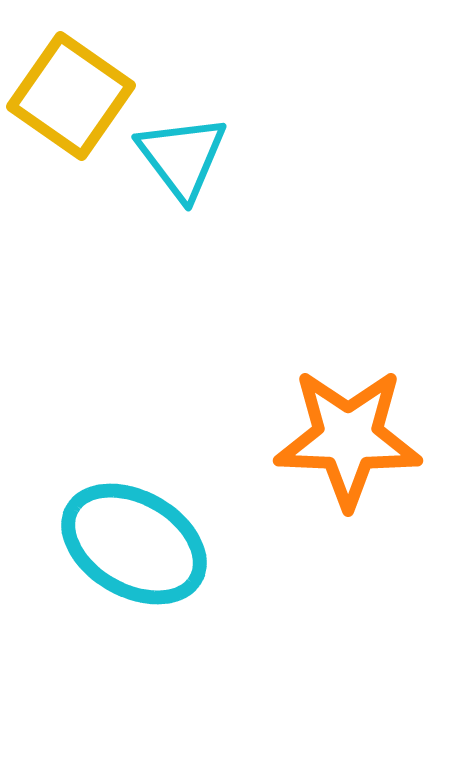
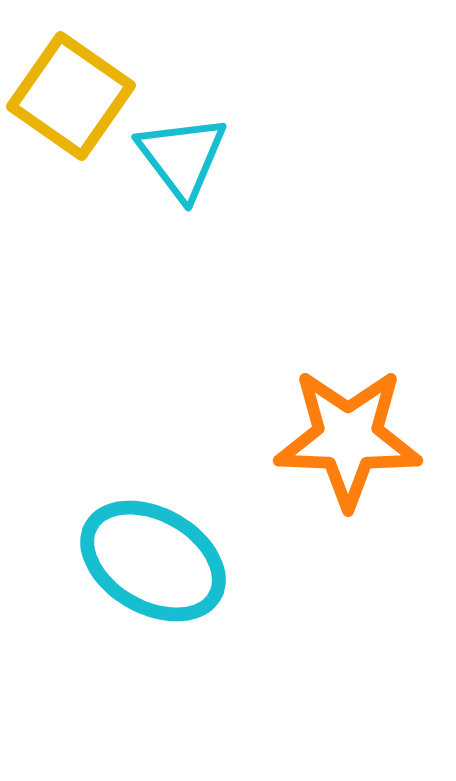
cyan ellipse: moved 19 px right, 17 px down
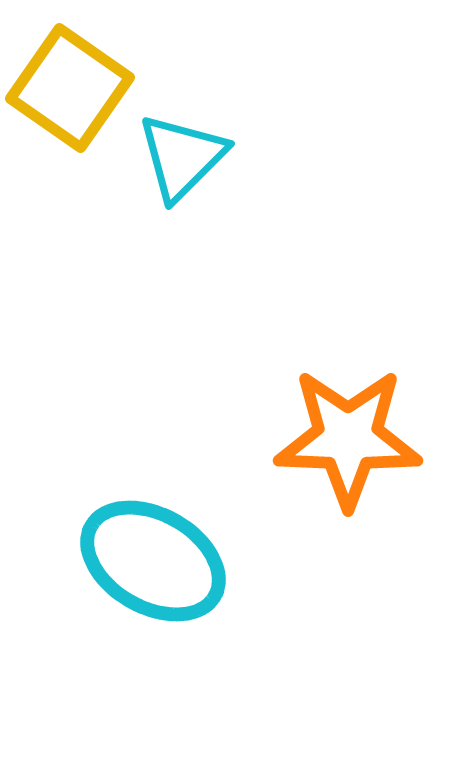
yellow square: moved 1 px left, 8 px up
cyan triangle: rotated 22 degrees clockwise
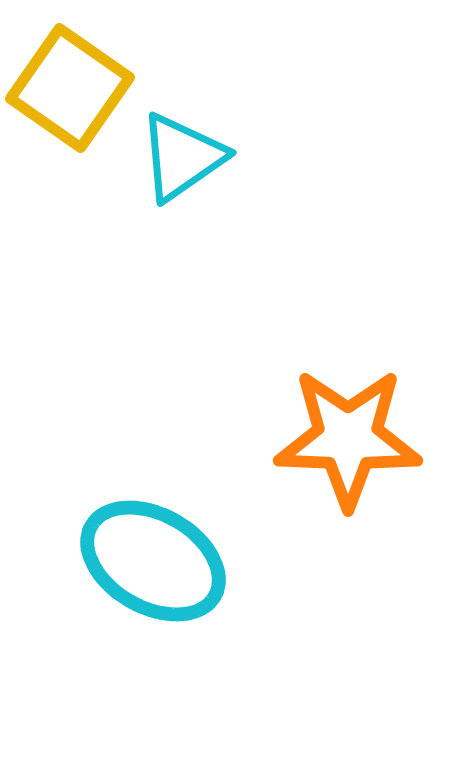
cyan triangle: rotated 10 degrees clockwise
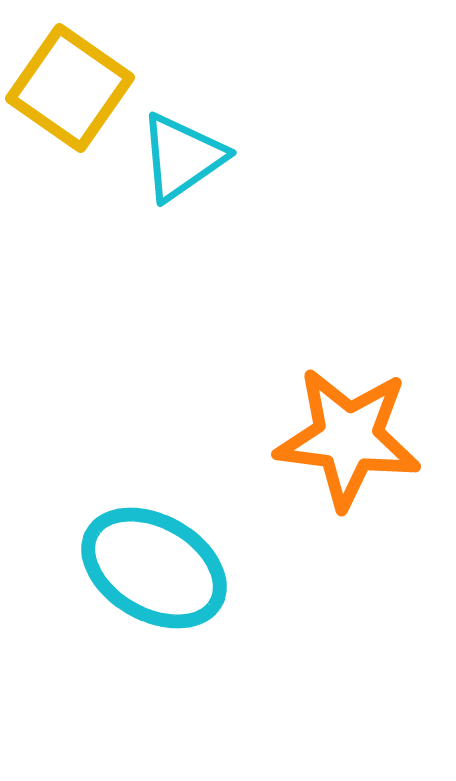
orange star: rotated 5 degrees clockwise
cyan ellipse: moved 1 px right, 7 px down
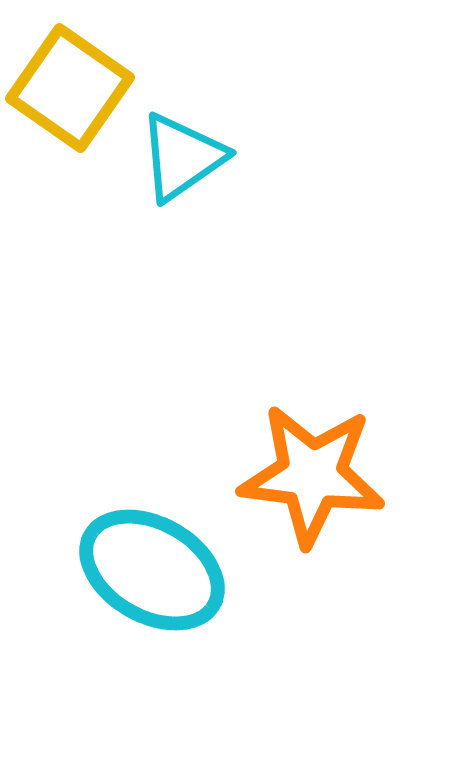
orange star: moved 36 px left, 37 px down
cyan ellipse: moved 2 px left, 2 px down
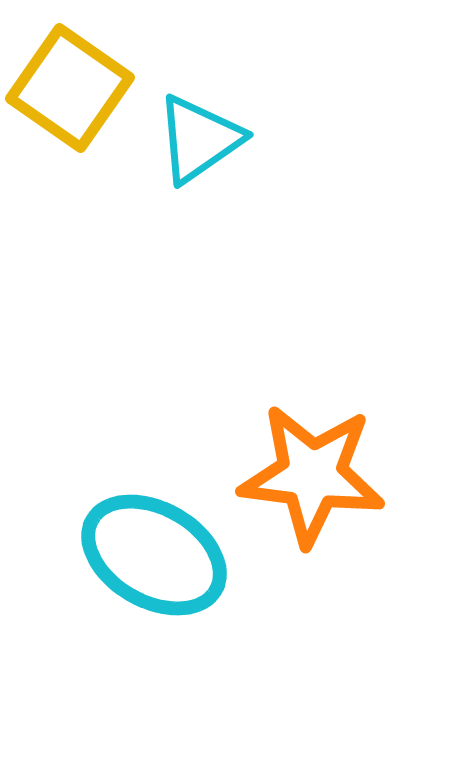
cyan triangle: moved 17 px right, 18 px up
cyan ellipse: moved 2 px right, 15 px up
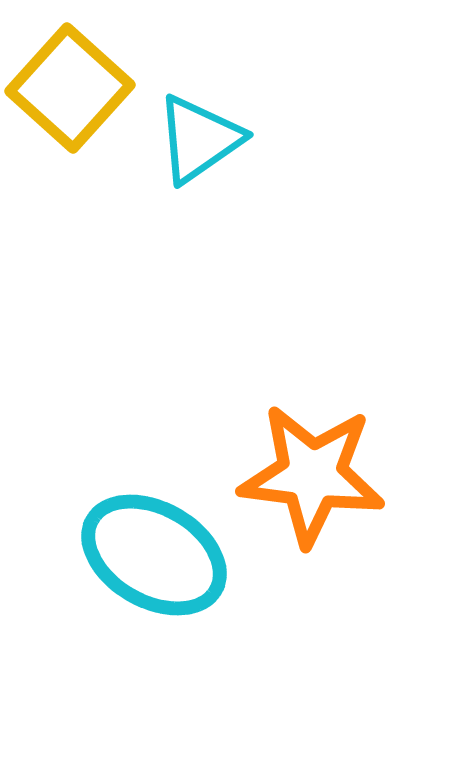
yellow square: rotated 7 degrees clockwise
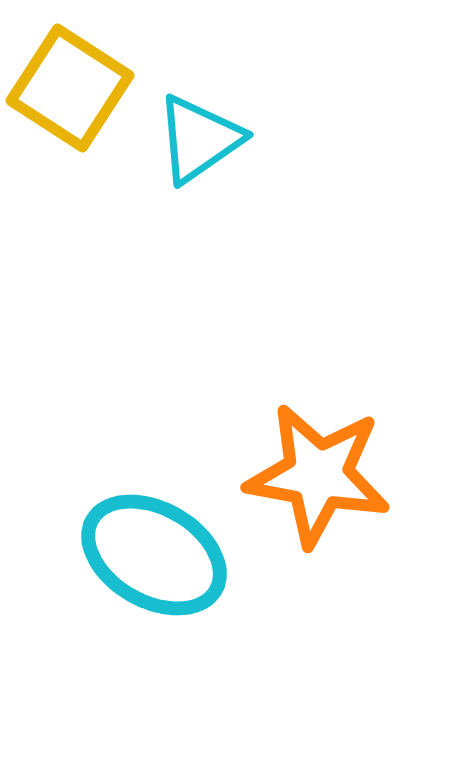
yellow square: rotated 9 degrees counterclockwise
orange star: moved 6 px right; rotated 3 degrees clockwise
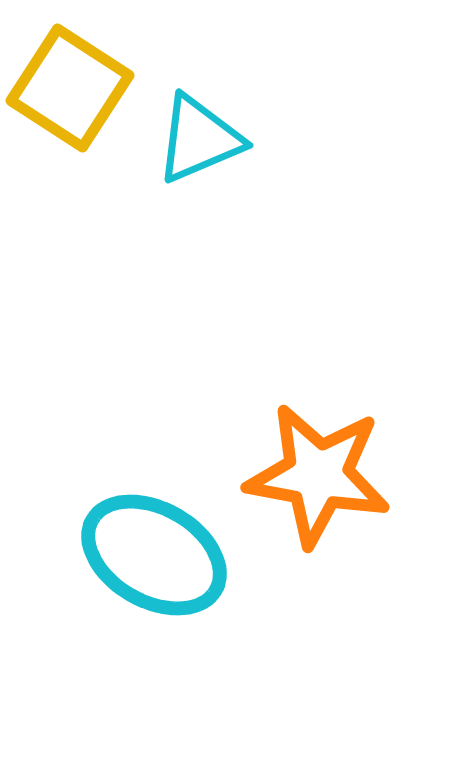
cyan triangle: rotated 12 degrees clockwise
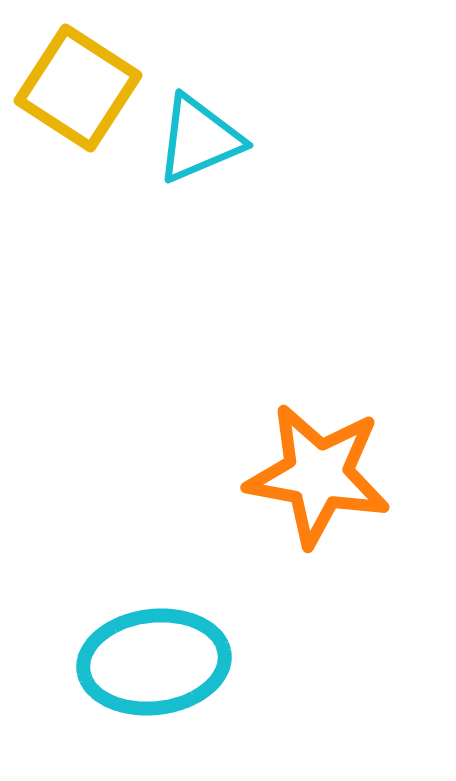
yellow square: moved 8 px right
cyan ellipse: moved 107 px down; rotated 37 degrees counterclockwise
